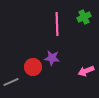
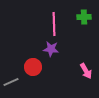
green cross: rotated 24 degrees clockwise
pink line: moved 3 px left
purple star: moved 1 px left, 9 px up
pink arrow: rotated 98 degrees counterclockwise
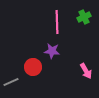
green cross: rotated 24 degrees counterclockwise
pink line: moved 3 px right, 2 px up
purple star: moved 1 px right, 2 px down
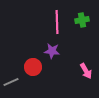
green cross: moved 2 px left, 3 px down; rotated 16 degrees clockwise
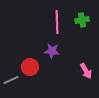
red circle: moved 3 px left
gray line: moved 2 px up
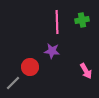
gray line: moved 2 px right, 3 px down; rotated 21 degrees counterclockwise
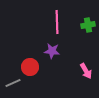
green cross: moved 6 px right, 5 px down
gray line: rotated 21 degrees clockwise
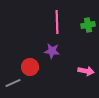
pink arrow: rotated 49 degrees counterclockwise
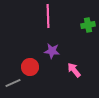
pink line: moved 9 px left, 6 px up
pink arrow: moved 12 px left, 1 px up; rotated 140 degrees counterclockwise
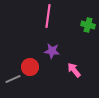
pink line: rotated 10 degrees clockwise
green cross: rotated 24 degrees clockwise
gray line: moved 4 px up
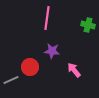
pink line: moved 1 px left, 2 px down
gray line: moved 2 px left, 1 px down
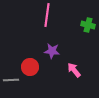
pink line: moved 3 px up
gray line: rotated 21 degrees clockwise
